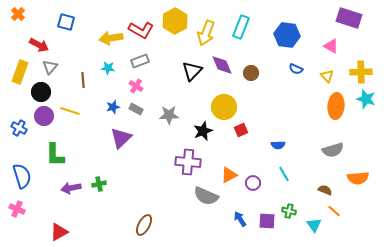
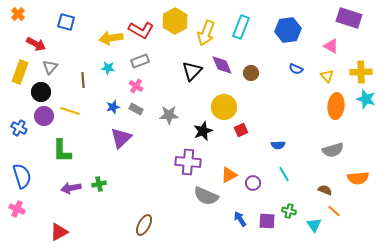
blue hexagon at (287, 35): moved 1 px right, 5 px up; rotated 15 degrees counterclockwise
red arrow at (39, 45): moved 3 px left, 1 px up
green L-shape at (55, 155): moved 7 px right, 4 px up
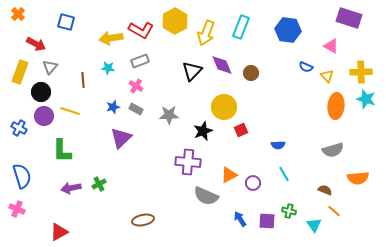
blue hexagon at (288, 30): rotated 15 degrees clockwise
blue semicircle at (296, 69): moved 10 px right, 2 px up
green cross at (99, 184): rotated 16 degrees counterclockwise
brown ellipse at (144, 225): moved 1 px left, 5 px up; rotated 50 degrees clockwise
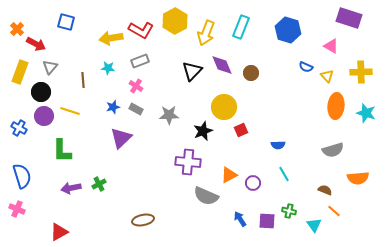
orange cross at (18, 14): moved 1 px left, 15 px down
blue hexagon at (288, 30): rotated 10 degrees clockwise
cyan star at (366, 99): moved 14 px down
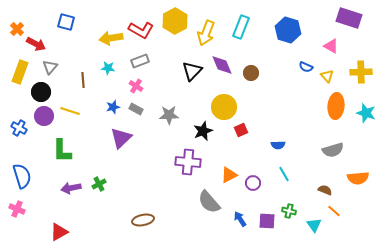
gray semicircle at (206, 196): moved 3 px right, 6 px down; rotated 25 degrees clockwise
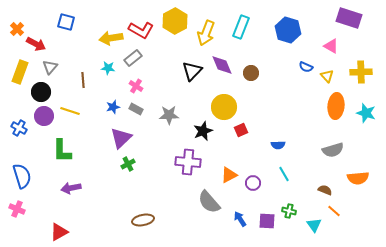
gray rectangle at (140, 61): moved 7 px left, 3 px up; rotated 18 degrees counterclockwise
green cross at (99, 184): moved 29 px right, 20 px up
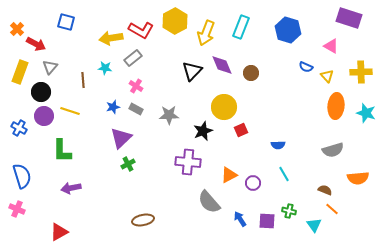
cyan star at (108, 68): moved 3 px left
orange line at (334, 211): moved 2 px left, 2 px up
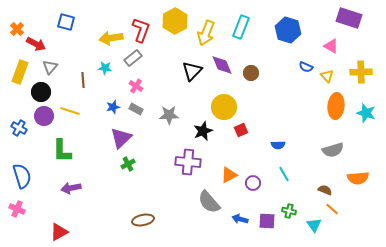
red L-shape at (141, 30): rotated 100 degrees counterclockwise
blue arrow at (240, 219): rotated 42 degrees counterclockwise
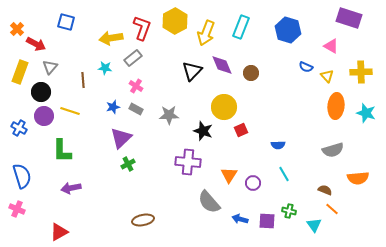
red L-shape at (141, 30): moved 1 px right, 2 px up
black star at (203, 131): rotated 30 degrees counterclockwise
orange triangle at (229, 175): rotated 30 degrees counterclockwise
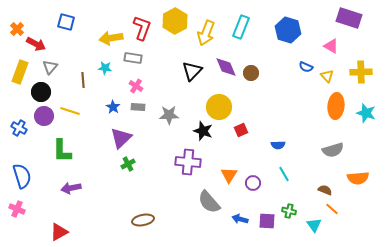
gray rectangle at (133, 58): rotated 48 degrees clockwise
purple diamond at (222, 65): moved 4 px right, 2 px down
blue star at (113, 107): rotated 24 degrees counterclockwise
yellow circle at (224, 107): moved 5 px left
gray rectangle at (136, 109): moved 2 px right, 2 px up; rotated 24 degrees counterclockwise
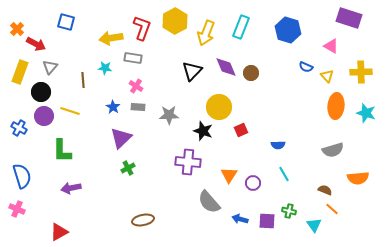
green cross at (128, 164): moved 4 px down
